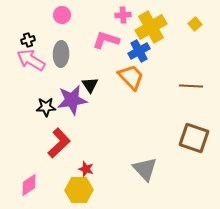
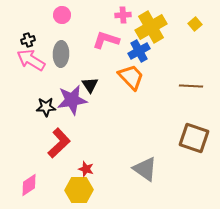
gray triangle: rotated 12 degrees counterclockwise
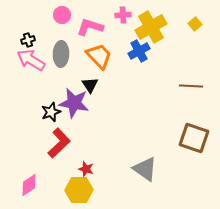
pink L-shape: moved 16 px left, 13 px up
orange trapezoid: moved 32 px left, 21 px up
purple star: moved 2 px right, 3 px down; rotated 20 degrees clockwise
black star: moved 5 px right, 5 px down; rotated 18 degrees counterclockwise
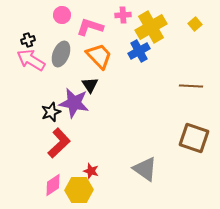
gray ellipse: rotated 20 degrees clockwise
red star: moved 5 px right, 2 px down
pink diamond: moved 24 px right
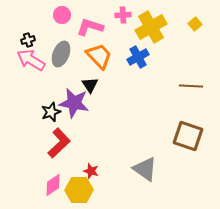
blue cross: moved 1 px left, 6 px down
brown square: moved 6 px left, 2 px up
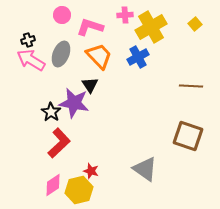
pink cross: moved 2 px right
black star: rotated 18 degrees counterclockwise
yellow hexagon: rotated 12 degrees counterclockwise
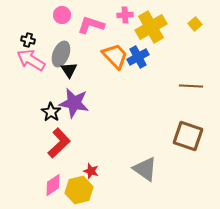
pink L-shape: moved 1 px right, 2 px up
black cross: rotated 32 degrees clockwise
orange trapezoid: moved 16 px right
black triangle: moved 21 px left, 15 px up
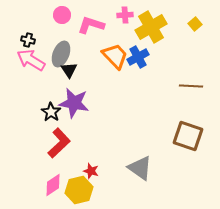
gray triangle: moved 5 px left, 1 px up
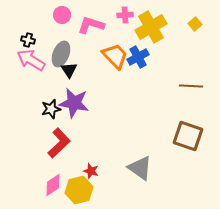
black star: moved 3 px up; rotated 24 degrees clockwise
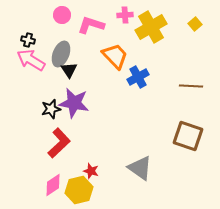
blue cross: moved 20 px down
